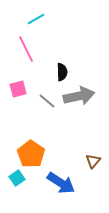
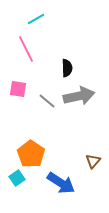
black semicircle: moved 5 px right, 4 px up
pink square: rotated 24 degrees clockwise
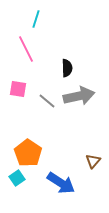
cyan line: rotated 42 degrees counterclockwise
orange pentagon: moved 3 px left, 1 px up
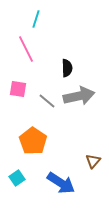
orange pentagon: moved 5 px right, 12 px up
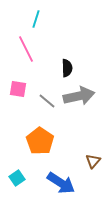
orange pentagon: moved 7 px right
